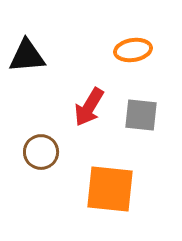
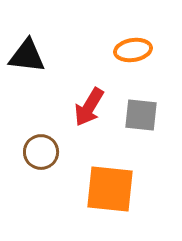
black triangle: rotated 12 degrees clockwise
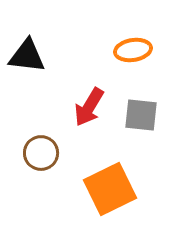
brown circle: moved 1 px down
orange square: rotated 32 degrees counterclockwise
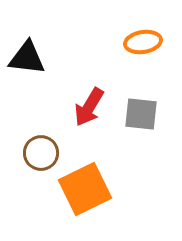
orange ellipse: moved 10 px right, 8 px up
black triangle: moved 2 px down
gray square: moved 1 px up
orange square: moved 25 px left
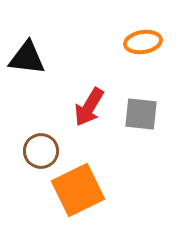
brown circle: moved 2 px up
orange square: moved 7 px left, 1 px down
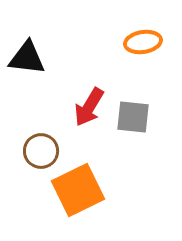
gray square: moved 8 px left, 3 px down
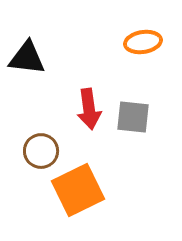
red arrow: moved 2 px down; rotated 39 degrees counterclockwise
